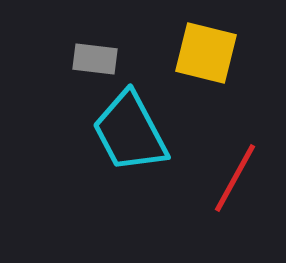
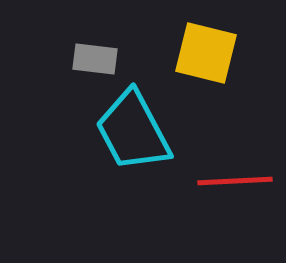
cyan trapezoid: moved 3 px right, 1 px up
red line: moved 3 px down; rotated 58 degrees clockwise
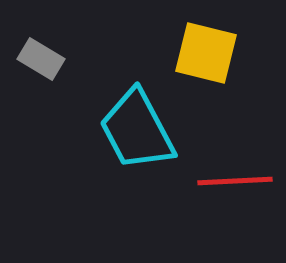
gray rectangle: moved 54 px left; rotated 24 degrees clockwise
cyan trapezoid: moved 4 px right, 1 px up
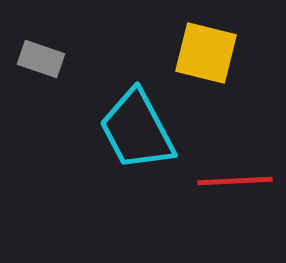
gray rectangle: rotated 12 degrees counterclockwise
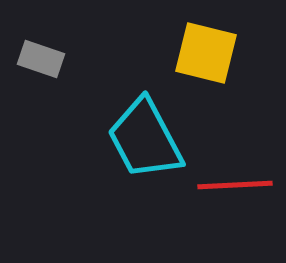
cyan trapezoid: moved 8 px right, 9 px down
red line: moved 4 px down
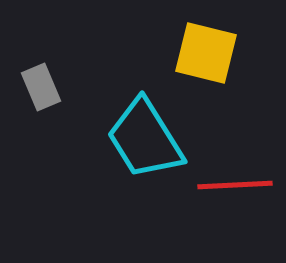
gray rectangle: moved 28 px down; rotated 48 degrees clockwise
cyan trapezoid: rotated 4 degrees counterclockwise
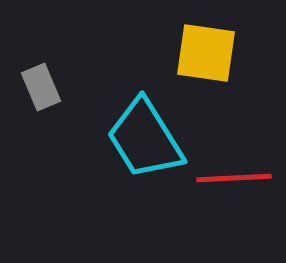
yellow square: rotated 6 degrees counterclockwise
red line: moved 1 px left, 7 px up
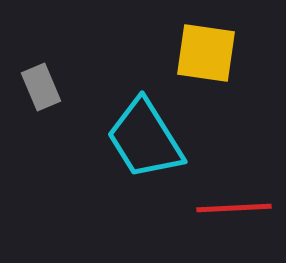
red line: moved 30 px down
